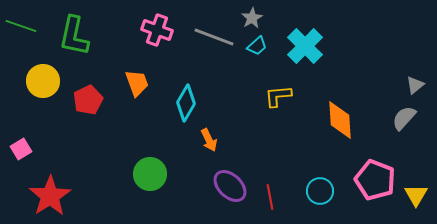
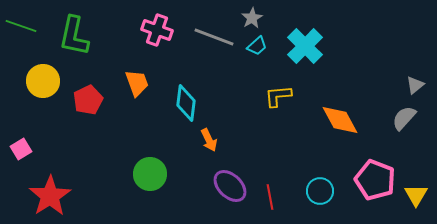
cyan diamond: rotated 24 degrees counterclockwise
orange diamond: rotated 24 degrees counterclockwise
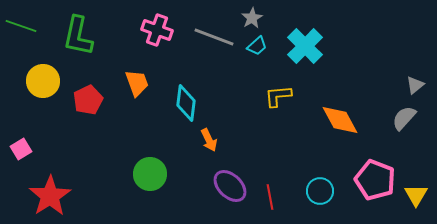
green L-shape: moved 4 px right
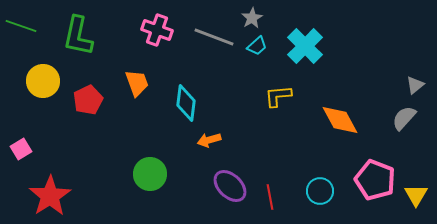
orange arrow: rotated 100 degrees clockwise
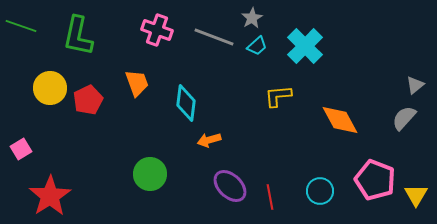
yellow circle: moved 7 px right, 7 px down
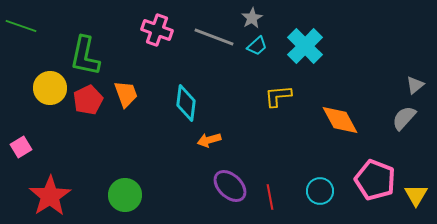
green L-shape: moved 7 px right, 20 px down
orange trapezoid: moved 11 px left, 11 px down
pink square: moved 2 px up
green circle: moved 25 px left, 21 px down
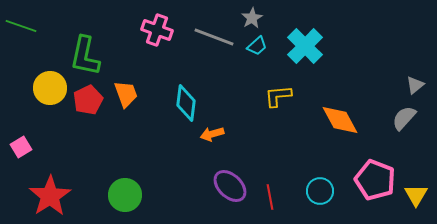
orange arrow: moved 3 px right, 6 px up
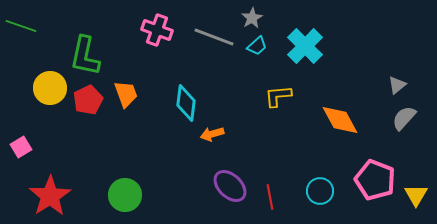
gray triangle: moved 18 px left
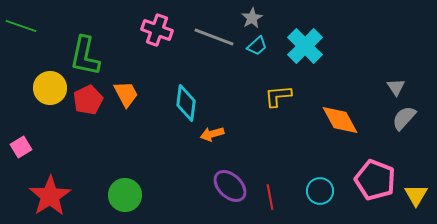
gray triangle: moved 1 px left, 2 px down; rotated 24 degrees counterclockwise
orange trapezoid: rotated 8 degrees counterclockwise
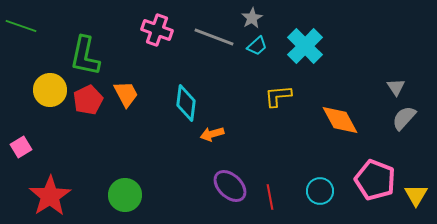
yellow circle: moved 2 px down
